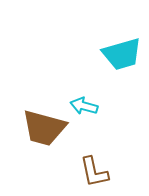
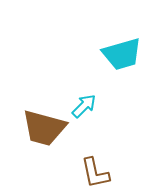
cyan arrow: rotated 120 degrees clockwise
brown L-shape: moved 1 px right, 1 px down
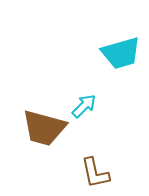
cyan trapezoid: moved 1 px left, 1 px up
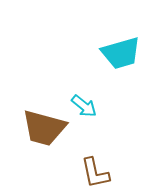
cyan arrow: rotated 84 degrees clockwise
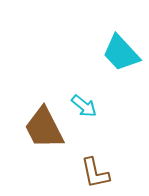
cyan trapezoid: rotated 63 degrees clockwise
brown trapezoid: rotated 48 degrees clockwise
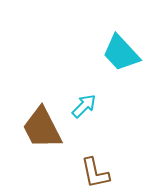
cyan arrow: rotated 84 degrees counterclockwise
brown trapezoid: moved 2 px left
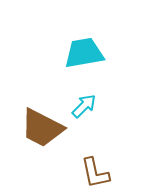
cyan trapezoid: moved 37 px left; rotated 123 degrees clockwise
brown trapezoid: rotated 36 degrees counterclockwise
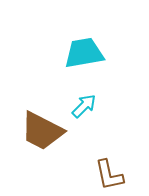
brown trapezoid: moved 3 px down
brown L-shape: moved 14 px right, 2 px down
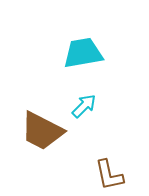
cyan trapezoid: moved 1 px left
